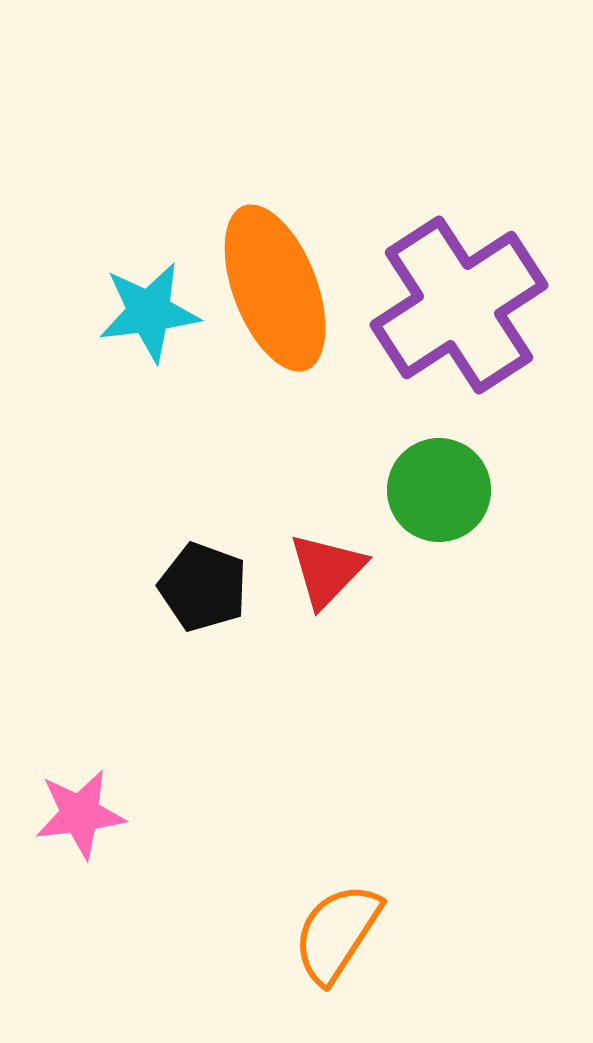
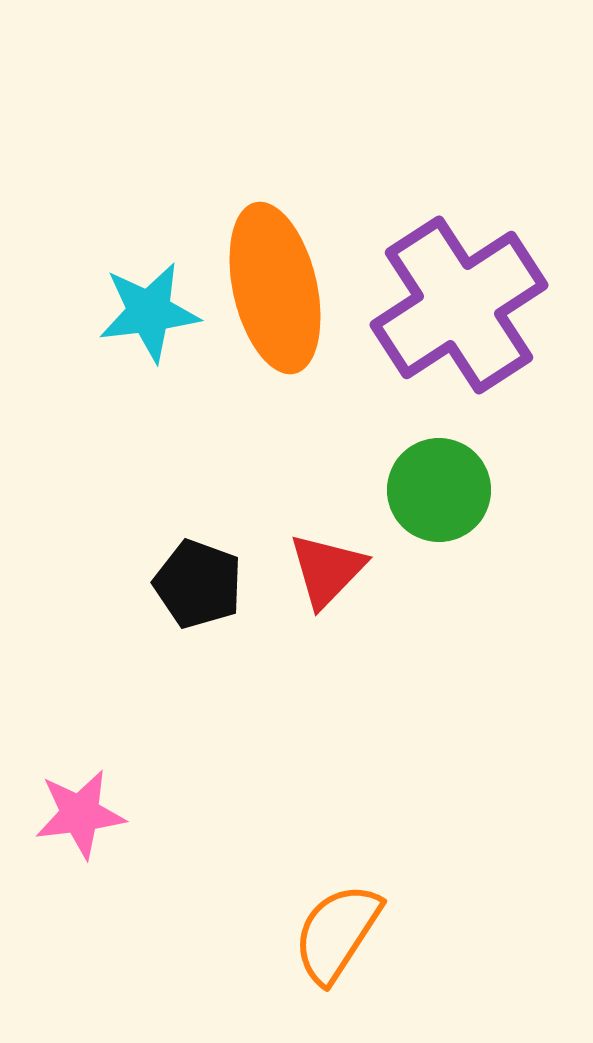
orange ellipse: rotated 8 degrees clockwise
black pentagon: moved 5 px left, 3 px up
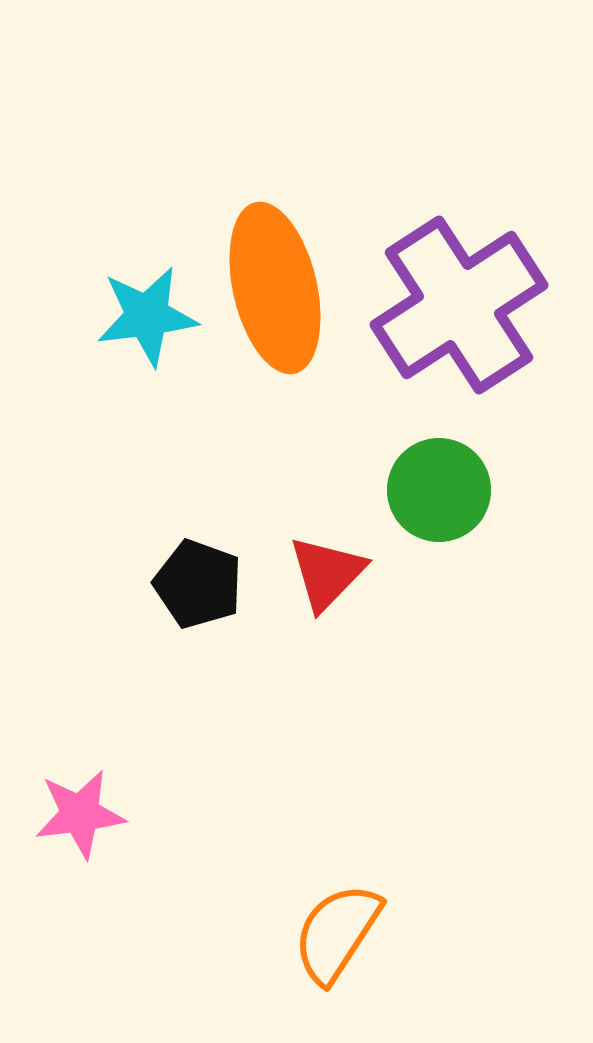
cyan star: moved 2 px left, 4 px down
red triangle: moved 3 px down
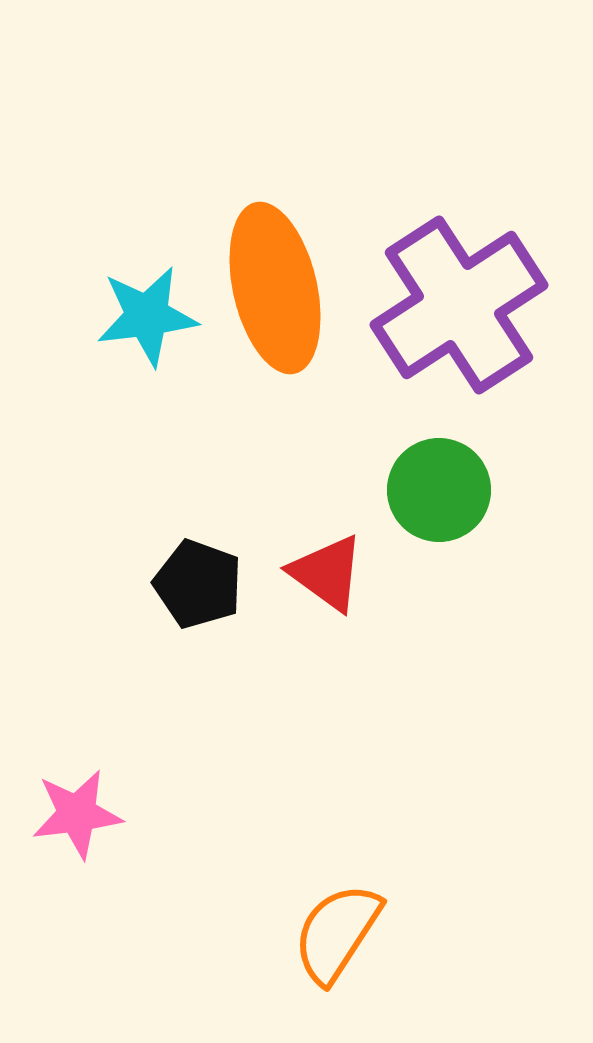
red triangle: rotated 38 degrees counterclockwise
pink star: moved 3 px left
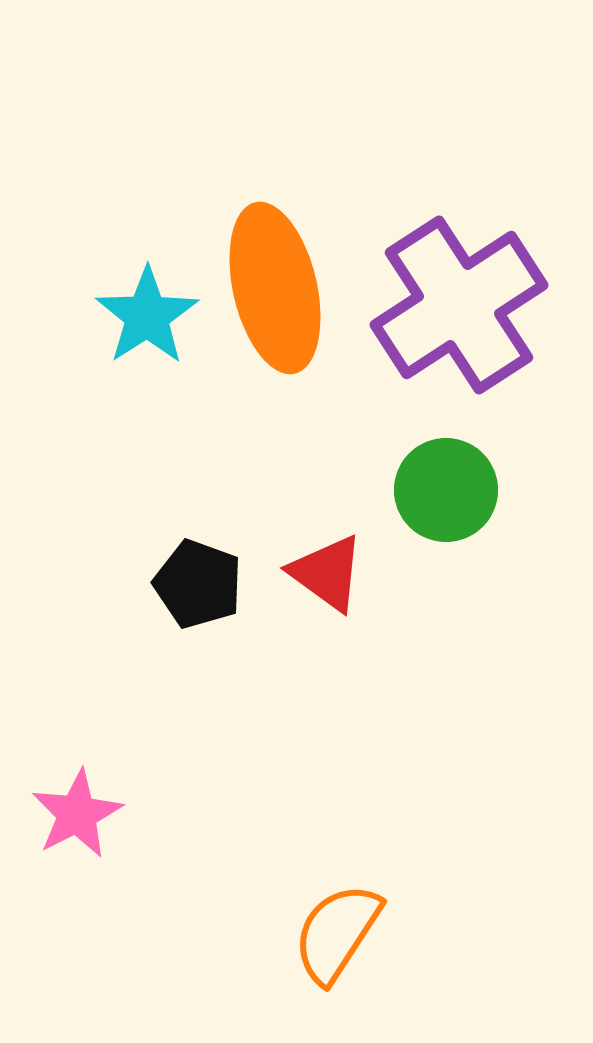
cyan star: rotated 26 degrees counterclockwise
green circle: moved 7 px right
pink star: rotated 20 degrees counterclockwise
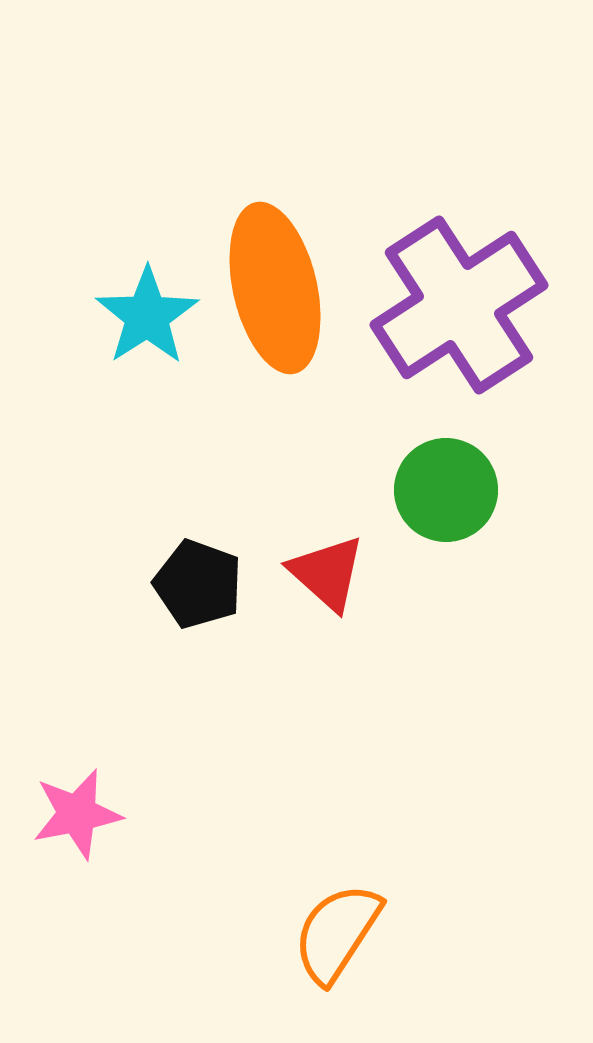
red triangle: rotated 6 degrees clockwise
pink star: rotated 16 degrees clockwise
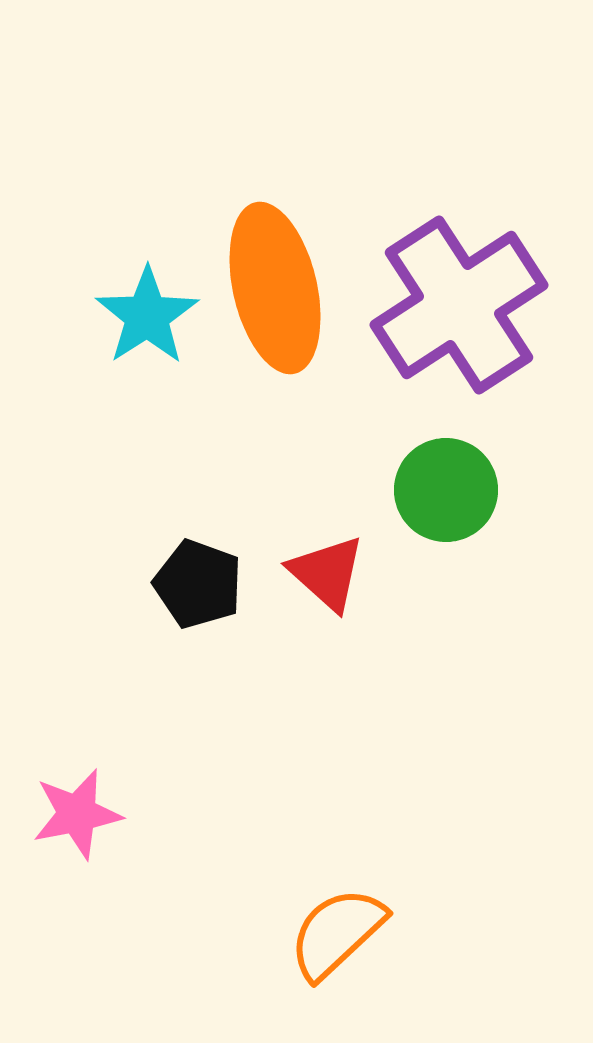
orange semicircle: rotated 14 degrees clockwise
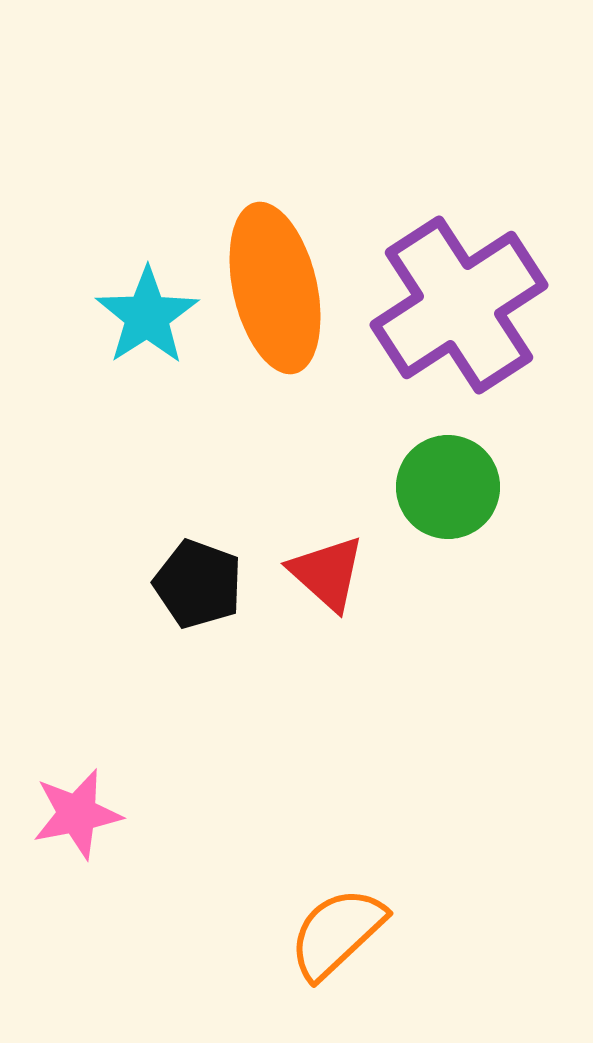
green circle: moved 2 px right, 3 px up
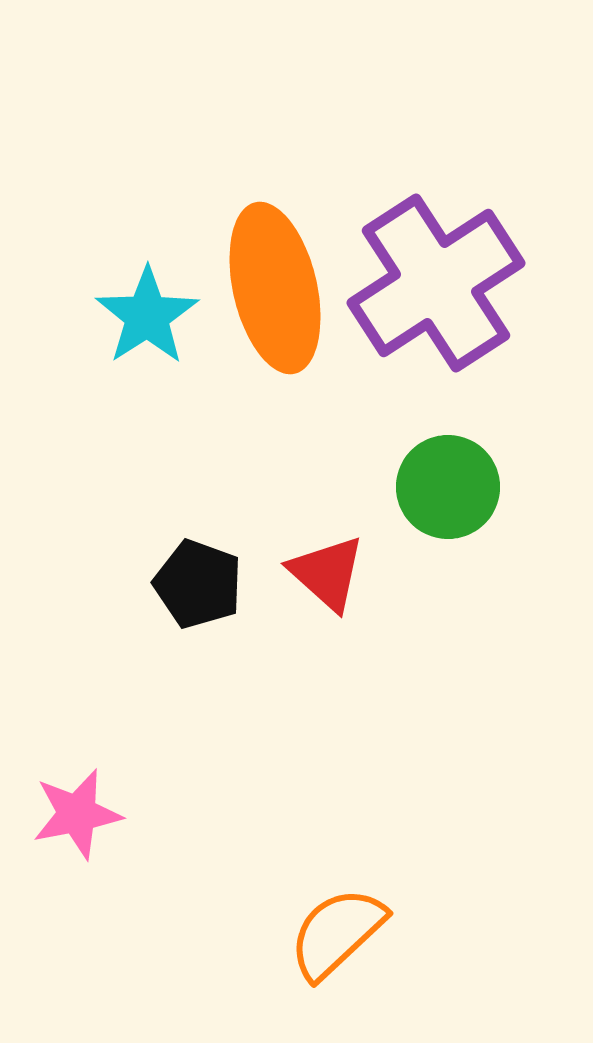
purple cross: moved 23 px left, 22 px up
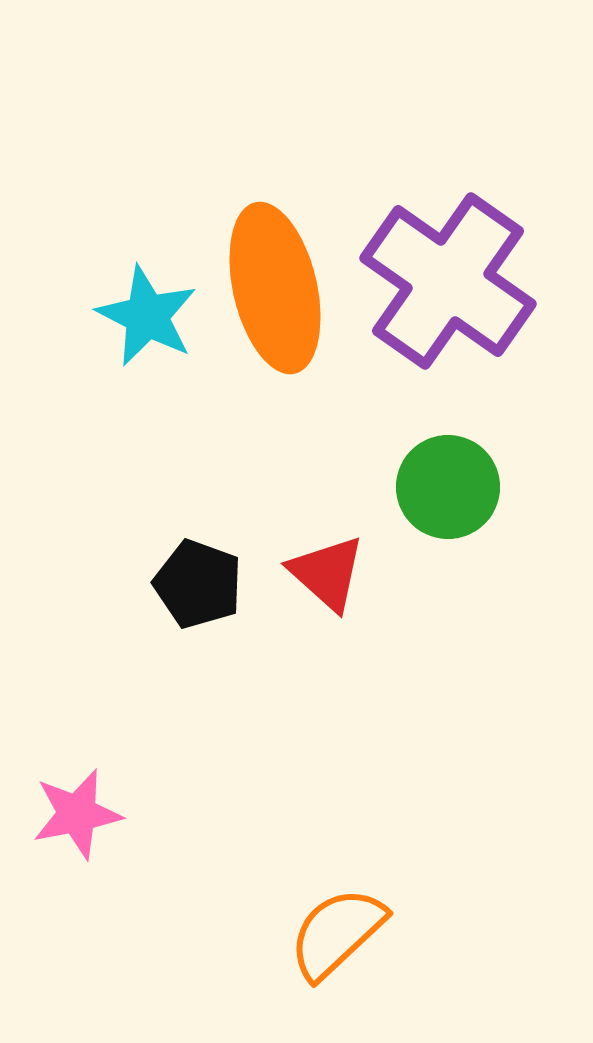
purple cross: moved 12 px right, 2 px up; rotated 22 degrees counterclockwise
cyan star: rotated 12 degrees counterclockwise
